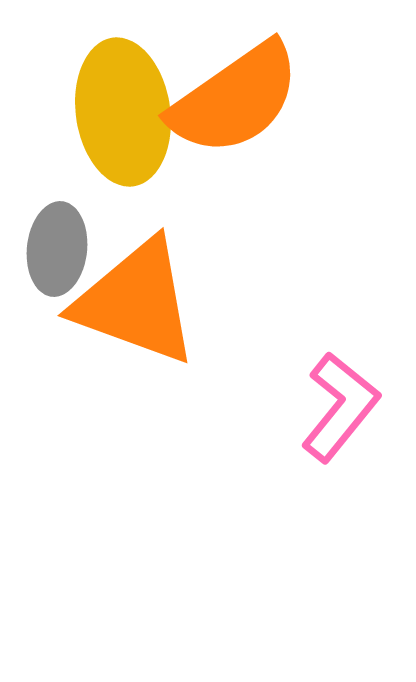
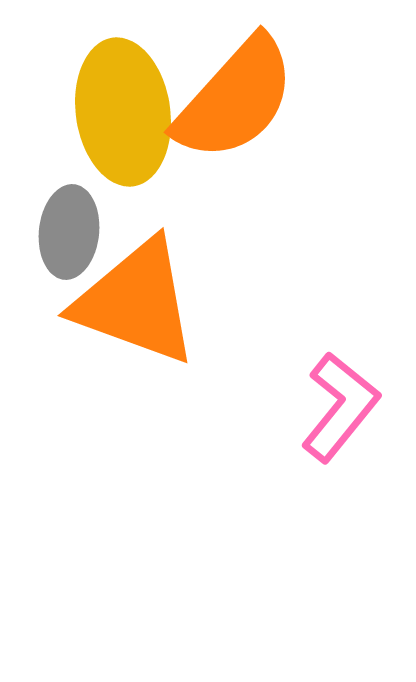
orange semicircle: rotated 13 degrees counterclockwise
gray ellipse: moved 12 px right, 17 px up
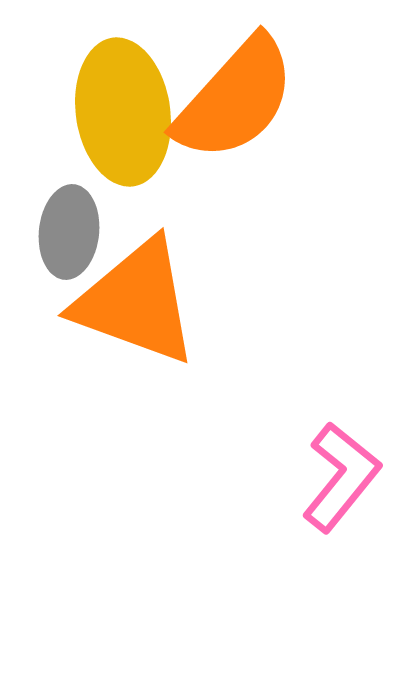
pink L-shape: moved 1 px right, 70 px down
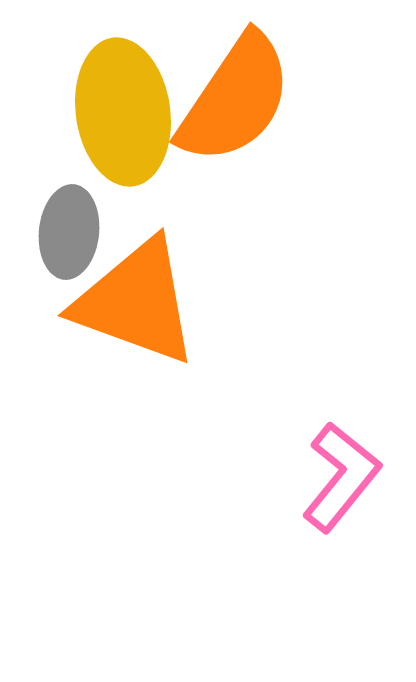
orange semicircle: rotated 8 degrees counterclockwise
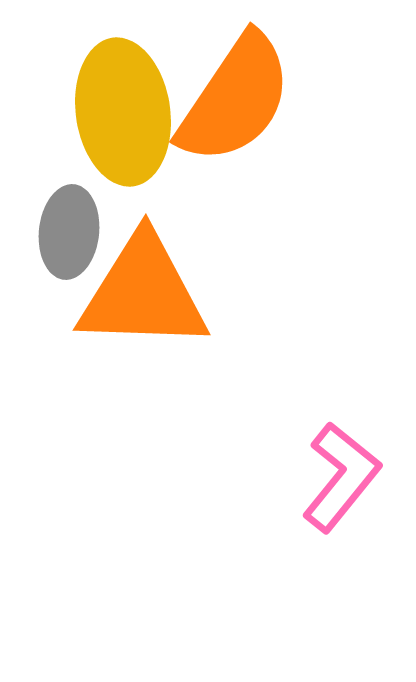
orange triangle: moved 7 px right, 9 px up; rotated 18 degrees counterclockwise
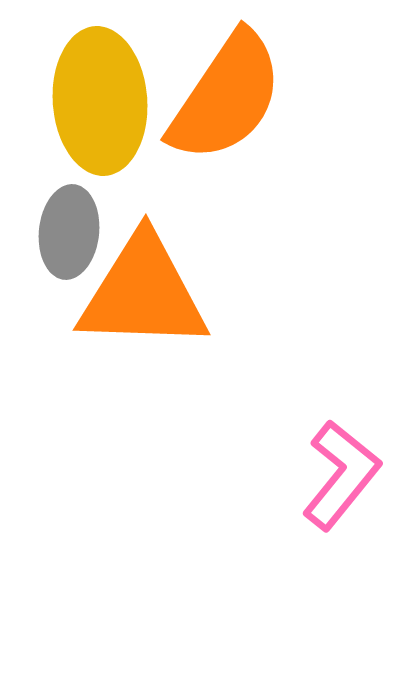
orange semicircle: moved 9 px left, 2 px up
yellow ellipse: moved 23 px left, 11 px up; rotated 4 degrees clockwise
pink L-shape: moved 2 px up
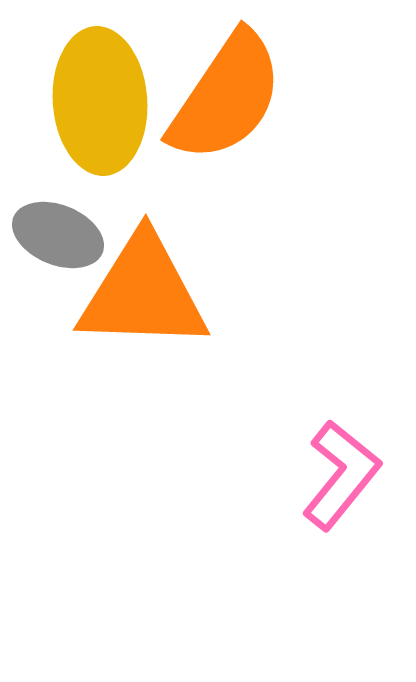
gray ellipse: moved 11 px left, 3 px down; rotated 74 degrees counterclockwise
